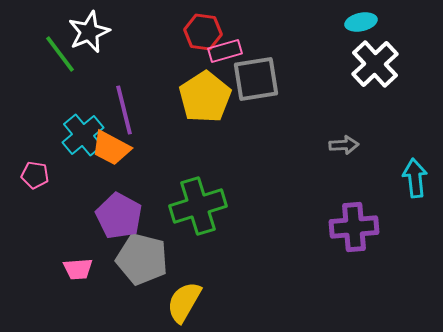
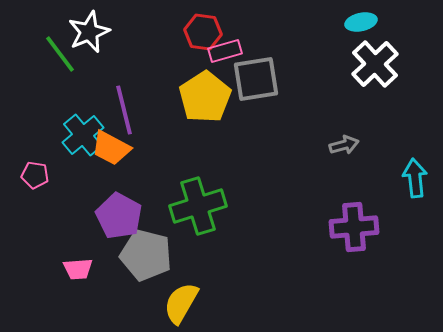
gray arrow: rotated 12 degrees counterclockwise
gray pentagon: moved 4 px right, 4 px up
yellow semicircle: moved 3 px left, 1 px down
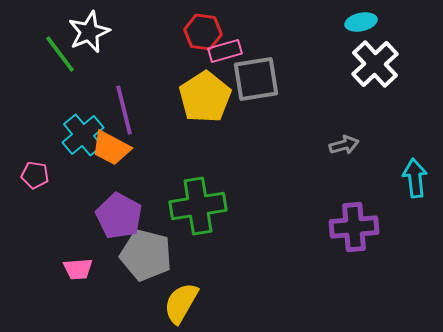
green cross: rotated 8 degrees clockwise
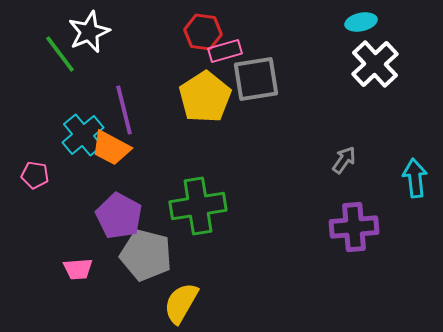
gray arrow: moved 15 px down; rotated 40 degrees counterclockwise
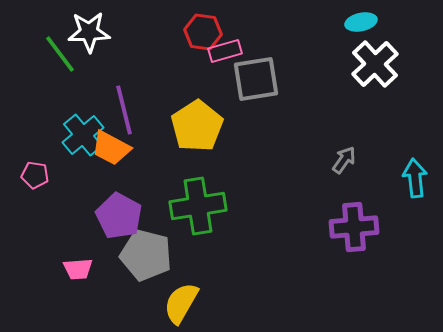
white star: rotated 21 degrees clockwise
yellow pentagon: moved 8 px left, 29 px down
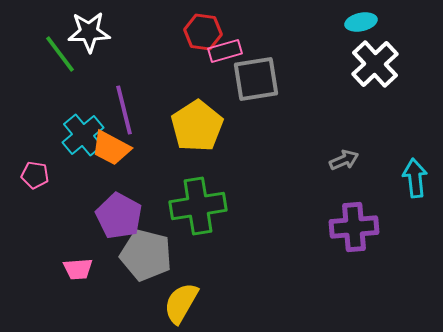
gray arrow: rotated 32 degrees clockwise
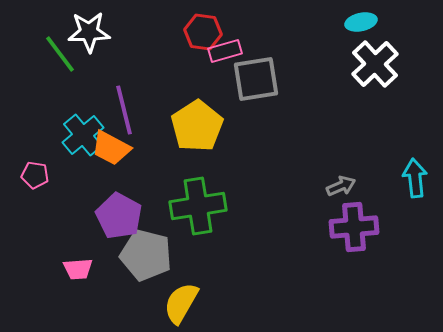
gray arrow: moved 3 px left, 26 px down
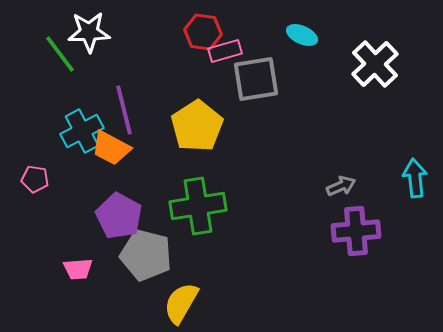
cyan ellipse: moved 59 px left, 13 px down; rotated 36 degrees clockwise
cyan cross: moved 1 px left, 4 px up; rotated 12 degrees clockwise
pink pentagon: moved 4 px down
purple cross: moved 2 px right, 4 px down
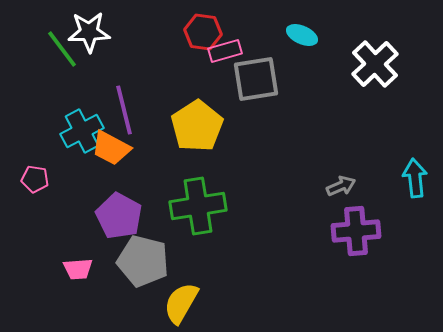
green line: moved 2 px right, 5 px up
gray pentagon: moved 3 px left, 6 px down
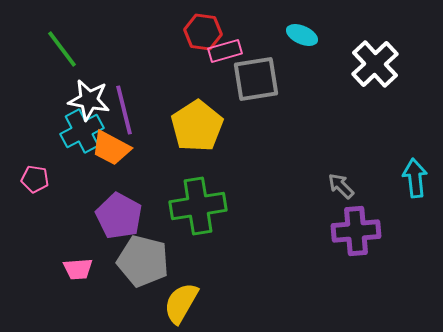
white star: moved 68 px down; rotated 12 degrees clockwise
gray arrow: rotated 112 degrees counterclockwise
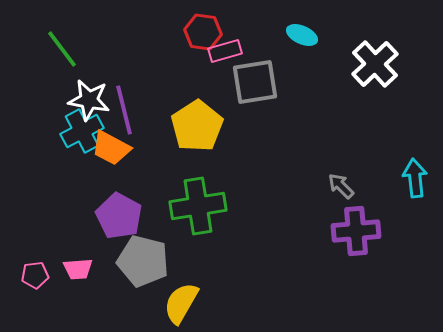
gray square: moved 1 px left, 3 px down
pink pentagon: moved 96 px down; rotated 16 degrees counterclockwise
